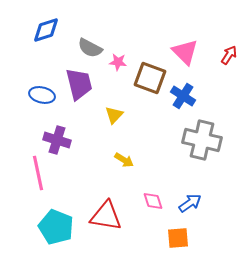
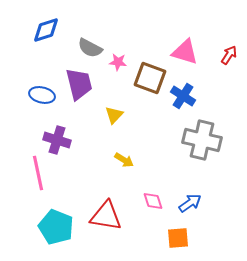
pink triangle: rotated 28 degrees counterclockwise
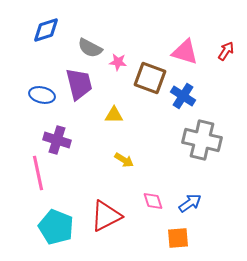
red arrow: moved 3 px left, 4 px up
yellow triangle: rotated 48 degrees clockwise
red triangle: rotated 36 degrees counterclockwise
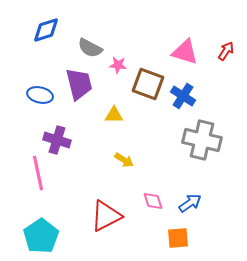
pink star: moved 3 px down
brown square: moved 2 px left, 6 px down
blue ellipse: moved 2 px left
cyan pentagon: moved 15 px left, 9 px down; rotated 16 degrees clockwise
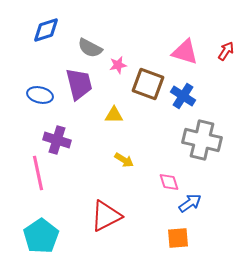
pink star: rotated 18 degrees counterclockwise
pink diamond: moved 16 px right, 19 px up
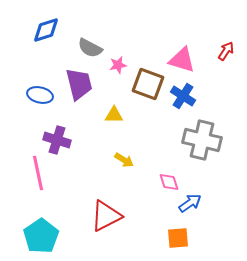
pink triangle: moved 3 px left, 8 px down
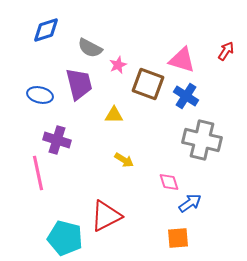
pink star: rotated 12 degrees counterclockwise
blue cross: moved 3 px right
cyan pentagon: moved 24 px right, 2 px down; rotated 24 degrees counterclockwise
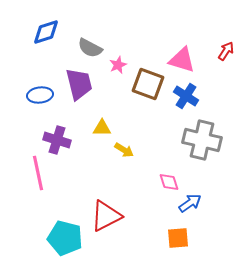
blue diamond: moved 2 px down
blue ellipse: rotated 20 degrees counterclockwise
yellow triangle: moved 12 px left, 13 px down
yellow arrow: moved 10 px up
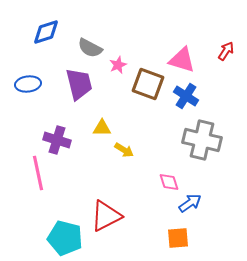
blue ellipse: moved 12 px left, 11 px up
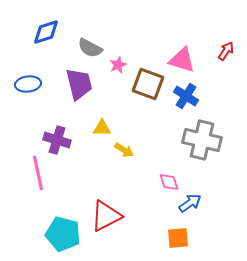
cyan pentagon: moved 2 px left, 4 px up
